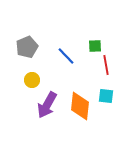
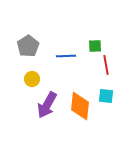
gray pentagon: moved 1 px right, 1 px up; rotated 10 degrees counterclockwise
blue line: rotated 48 degrees counterclockwise
yellow circle: moved 1 px up
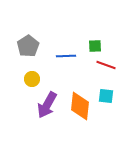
red line: rotated 60 degrees counterclockwise
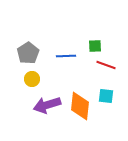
gray pentagon: moved 7 px down
purple arrow: rotated 44 degrees clockwise
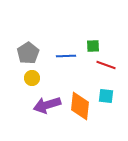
green square: moved 2 px left
yellow circle: moved 1 px up
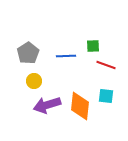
yellow circle: moved 2 px right, 3 px down
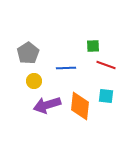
blue line: moved 12 px down
